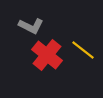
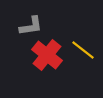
gray L-shape: rotated 35 degrees counterclockwise
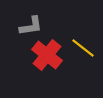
yellow line: moved 2 px up
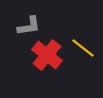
gray L-shape: moved 2 px left
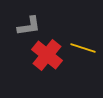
yellow line: rotated 20 degrees counterclockwise
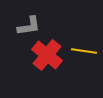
yellow line: moved 1 px right, 3 px down; rotated 10 degrees counterclockwise
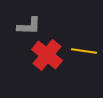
gray L-shape: rotated 10 degrees clockwise
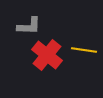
yellow line: moved 1 px up
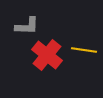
gray L-shape: moved 2 px left
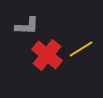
yellow line: moved 3 px left, 1 px up; rotated 40 degrees counterclockwise
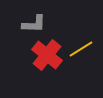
gray L-shape: moved 7 px right, 2 px up
